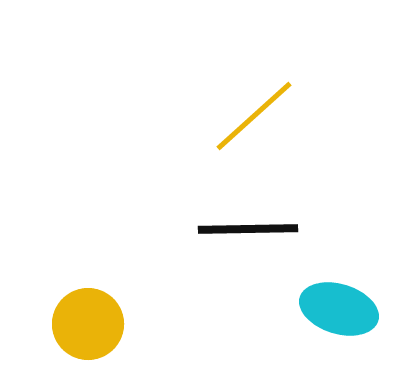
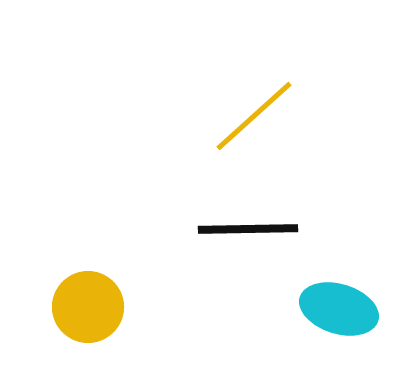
yellow circle: moved 17 px up
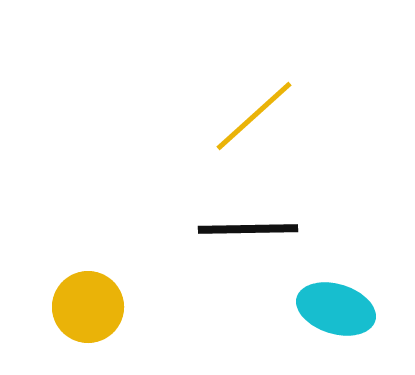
cyan ellipse: moved 3 px left
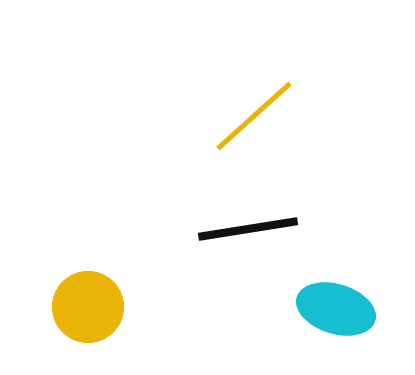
black line: rotated 8 degrees counterclockwise
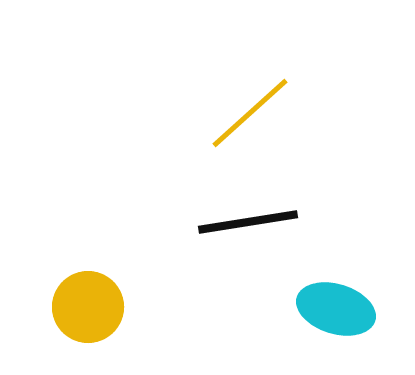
yellow line: moved 4 px left, 3 px up
black line: moved 7 px up
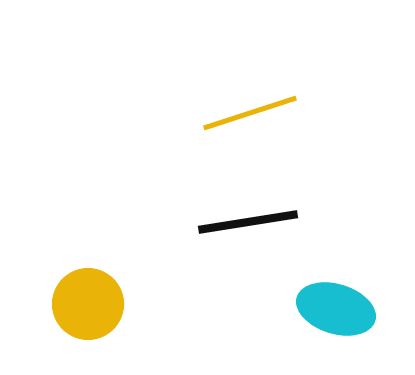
yellow line: rotated 24 degrees clockwise
yellow circle: moved 3 px up
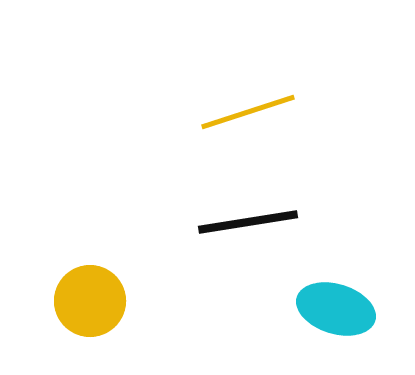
yellow line: moved 2 px left, 1 px up
yellow circle: moved 2 px right, 3 px up
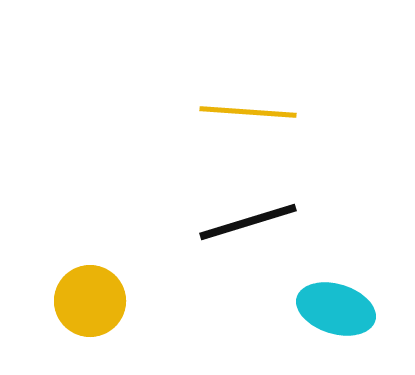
yellow line: rotated 22 degrees clockwise
black line: rotated 8 degrees counterclockwise
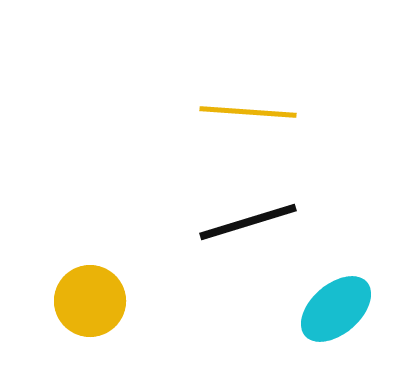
cyan ellipse: rotated 58 degrees counterclockwise
